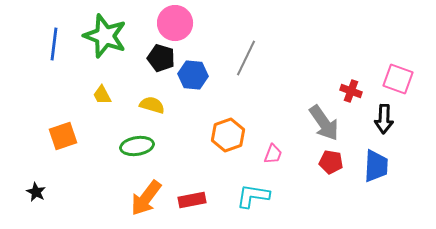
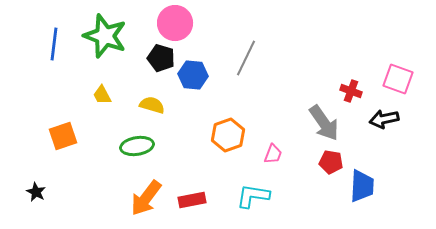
black arrow: rotated 76 degrees clockwise
blue trapezoid: moved 14 px left, 20 px down
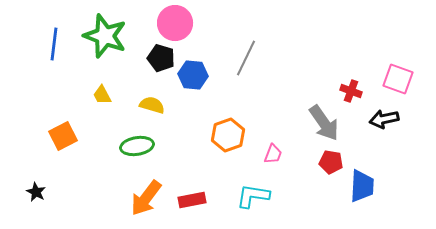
orange square: rotated 8 degrees counterclockwise
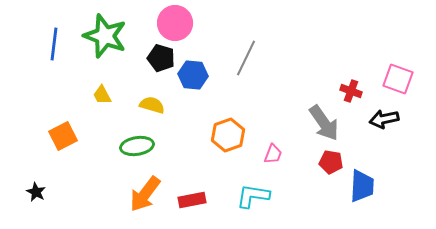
orange arrow: moved 1 px left, 4 px up
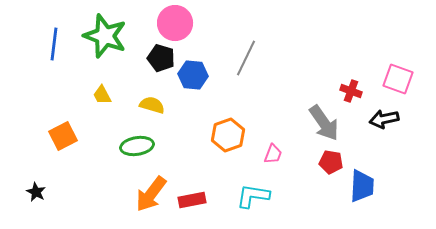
orange arrow: moved 6 px right
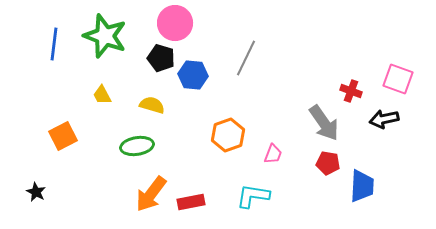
red pentagon: moved 3 px left, 1 px down
red rectangle: moved 1 px left, 2 px down
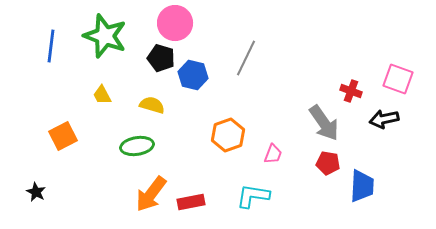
blue line: moved 3 px left, 2 px down
blue hexagon: rotated 8 degrees clockwise
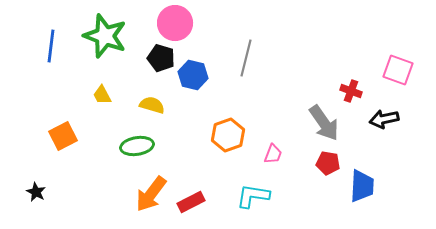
gray line: rotated 12 degrees counterclockwise
pink square: moved 9 px up
red rectangle: rotated 16 degrees counterclockwise
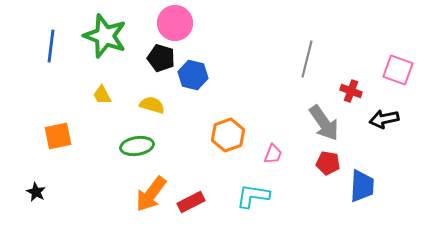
gray line: moved 61 px right, 1 px down
orange square: moved 5 px left; rotated 16 degrees clockwise
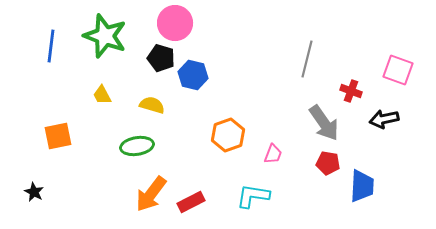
black star: moved 2 px left
